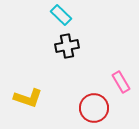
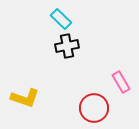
cyan rectangle: moved 4 px down
yellow L-shape: moved 3 px left
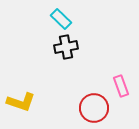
black cross: moved 1 px left, 1 px down
pink rectangle: moved 4 px down; rotated 10 degrees clockwise
yellow L-shape: moved 4 px left, 4 px down
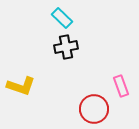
cyan rectangle: moved 1 px right, 1 px up
yellow L-shape: moved 16 px up
red circle: moved 1 px down
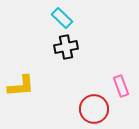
yellow L-shape: rotated 24 degrees counterclockwise
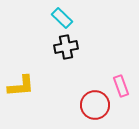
red circle: moved 1 px right, 4 px up
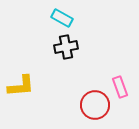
cyan rectangle: rotated 15 degrees counterclockwise
pink rectangle: moved 1 px left, 1 px down
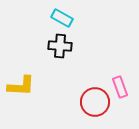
black cross: moved 6 px left, 1 px up; rotated 15 degrees clockwise
yellow L-shape: rotated 8 degrees clockwise
red circle: moved 3 px up
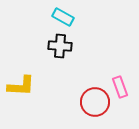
cyan rectangle: moved 1 px right, 1 px up
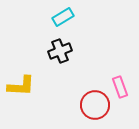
cyan rectangle: rotated 60 degrees counterclockwise
black cross: moved 5 px down; rotated 25 degrees counterclockwise
red circle: moved 3 px down
